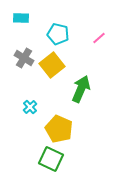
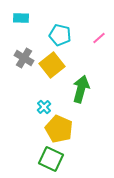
cyan pentagon: moved 2 px right, 1 px down
green arrow: rotated 8 degrees counterclockwise
cyan cross: moved 14 px right
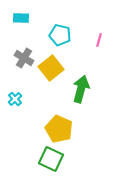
pink line: moved 2 px down; rotated 32 degrees counterclockwise
yellow square: moved 1 px left, 3 px down
cyan cross: moved 29 px left, 8 px up
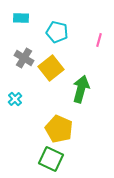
cyan pentagon: moved 3 px left, 3 px up
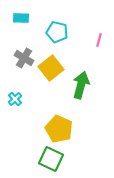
green arrow: moved 4 px up
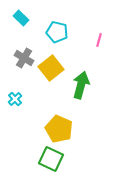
cyan rectangle: rotated 42 degrees clockwise
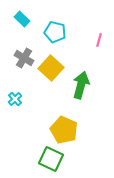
cyan rectangle: moved 1 px right, 1 px down
cyan pentagon: moved 2 px left
yellow square: rotated 10 degrees counterclockwise
yellow pentagon: moved 5 px right, 1 px down
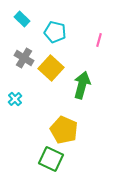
green arrow: moved 1 px right
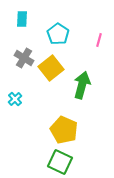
cyan rectangle: rotated 49 degrees clockwise
cyan pentagon: moved 3 px right, 2 px down; rotated 20 degrees clockwise
yellow square: rotated 10 degrees clockwise
green square: moved 9 px right, 3 px down
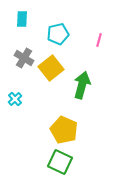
cyan pentagon: rotated 25 degrees clockwise
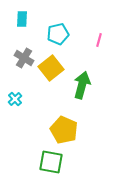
green square: moved 9 px left; rotated 15 degrees counterclockwise
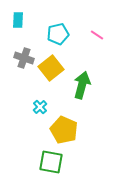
cyan rectangle: moved 4 px left, 1 px down
pink line: moved 2 px left, 5 px up; rotated 72 degrees counterclockwise
gray cross: rotated 12 degrees counterclockwise
cyan cross: moved 25 px right, 8 px down
